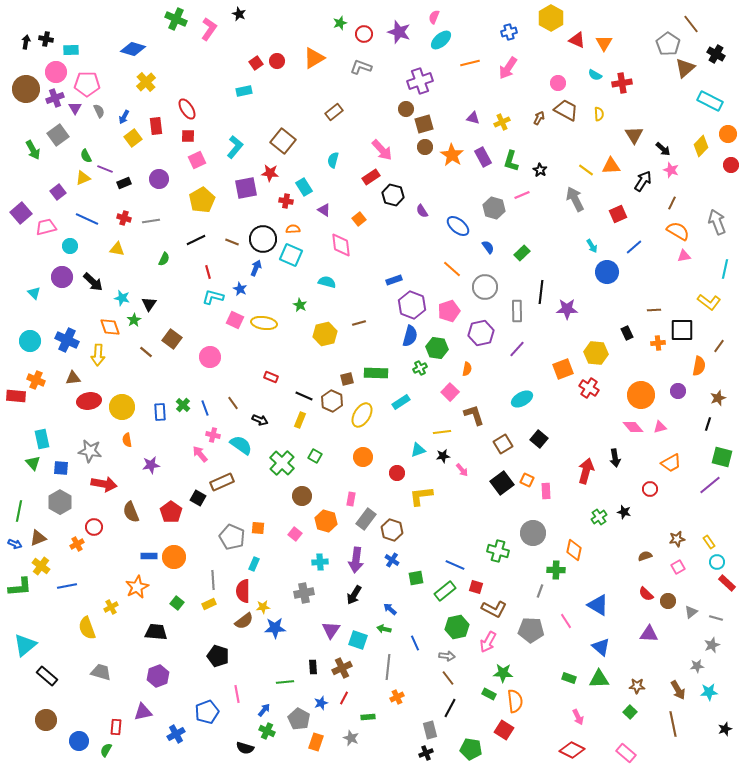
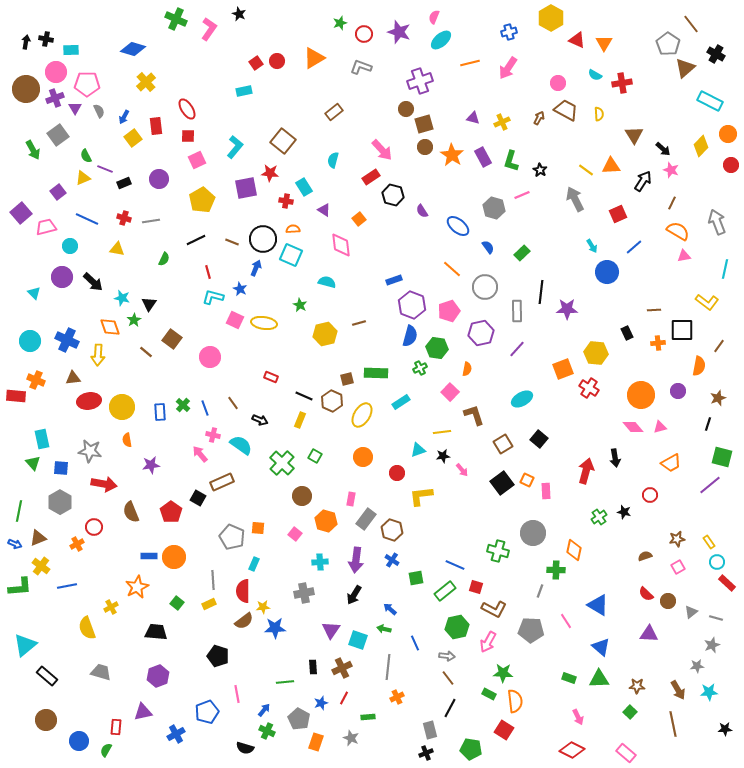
yellow L-shape at (709, 302): moved 2 px left
red circle at (650, 489): moved 6 px down
black star at (725, 729): rotated 16 degrees clockwise
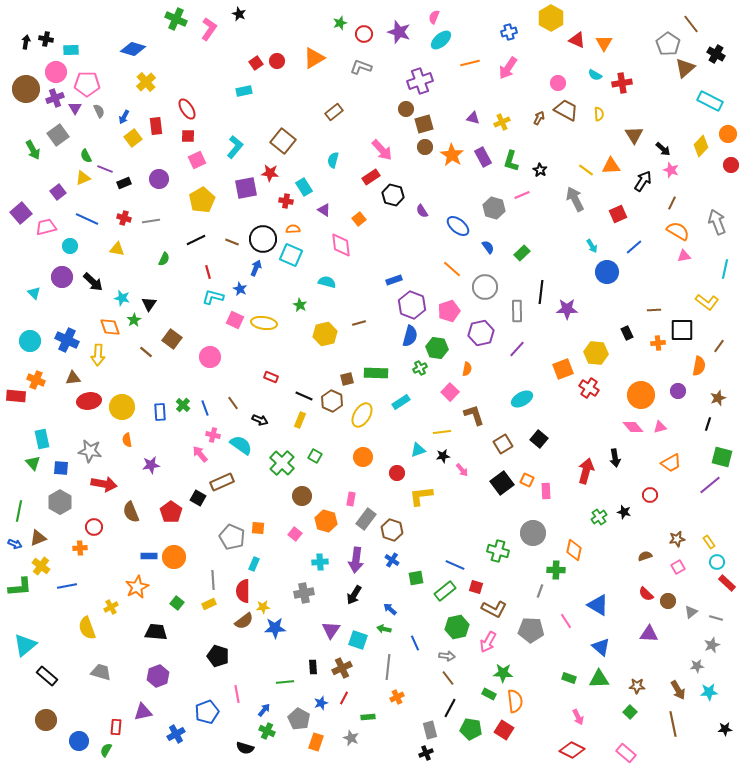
orange cross at (77, 544): moved 3 px right, 4 px down; rotated 24 degrees clockwise
green pentagon at (471, 749): moved 20 px up
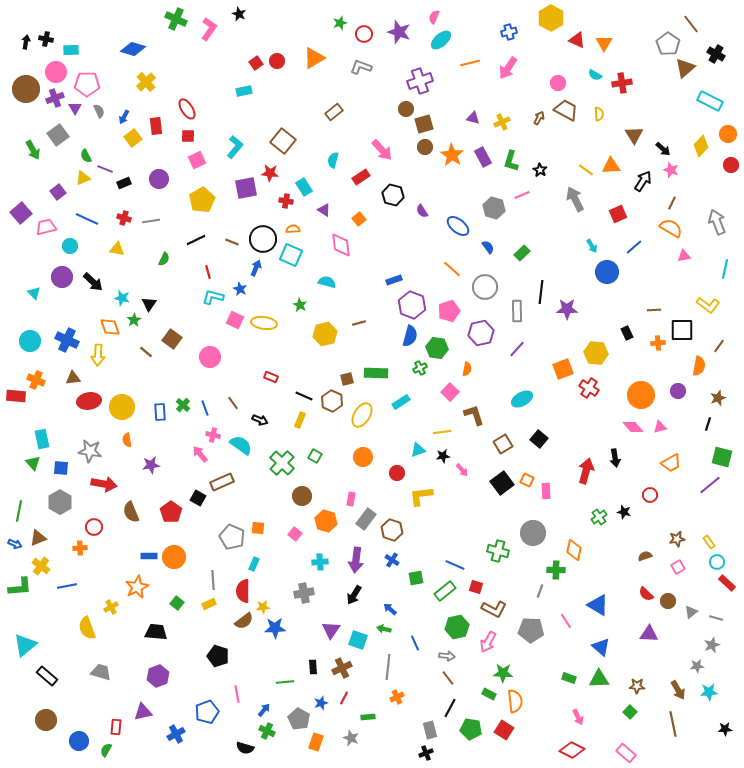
red rectangle at (371, 177): moved 10 px left
orange semicircle at (678, 231): moved 7 px left, 3 px up
yellow L-shape at (707, 302): moved 1 px right, 3 px down
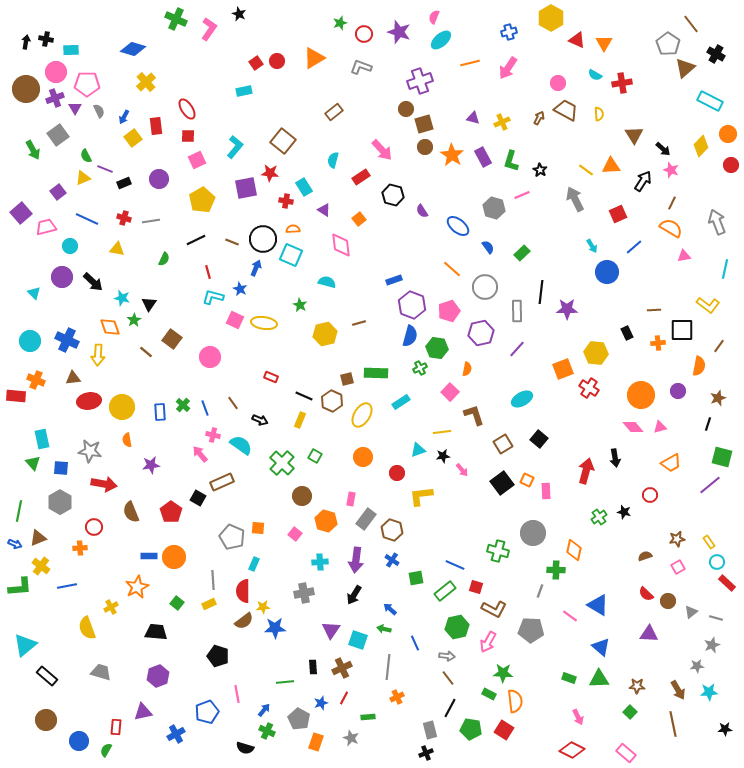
pink line at (566, 621): moved 4 px right, 5 px up; rotated 21 degrees counterclockwise
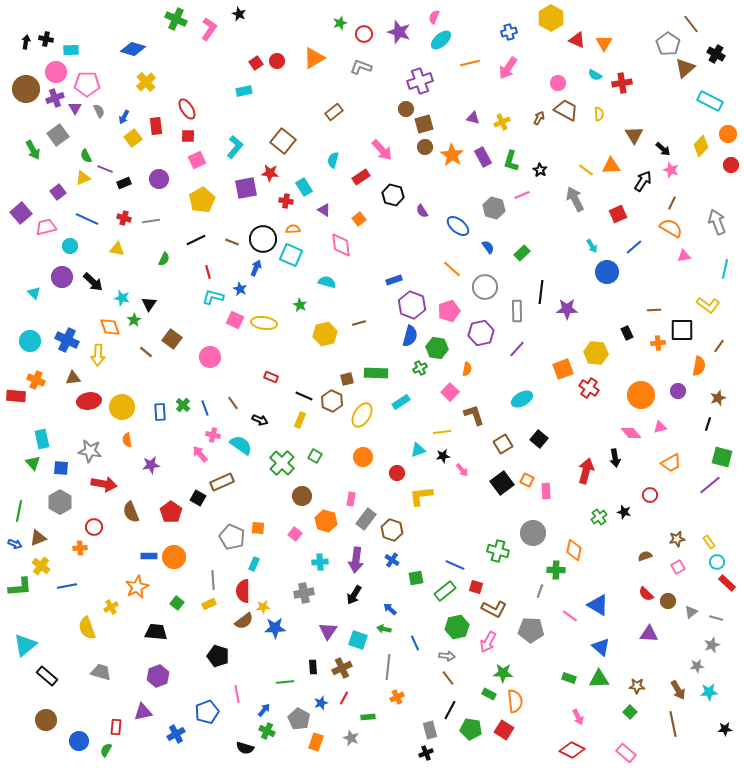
pink diamond at (633, 427): moved 2 px left, 6 px down
purple triangle at (331, 630): moved 3 px left, 1 px down
black line at (450, 708): moved 2 px down
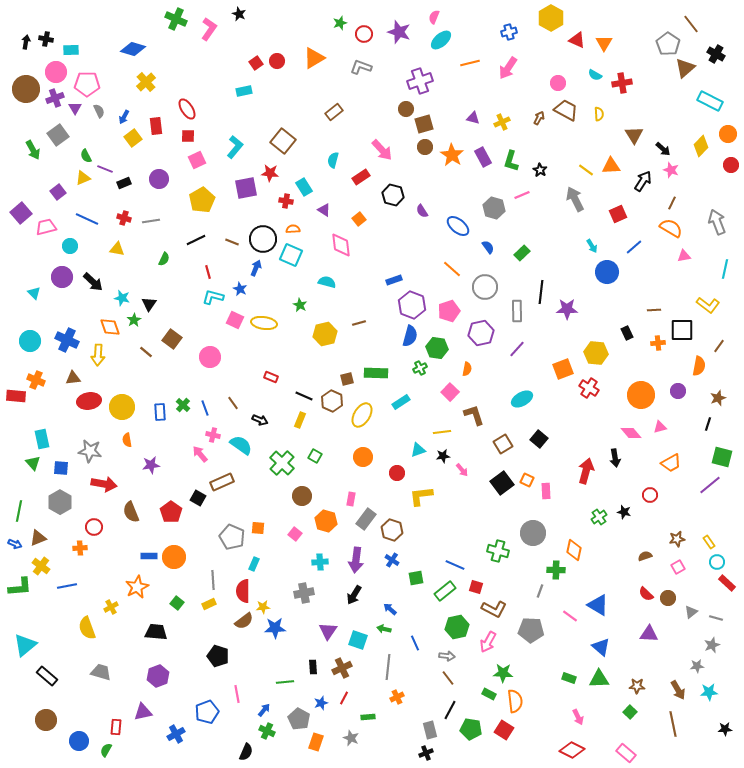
brown circle at (668, 601): moved 3 px up
black semicircle at (245, 748): moved 1 px right, 4 px down; rotated 84 degrees counterclockwise
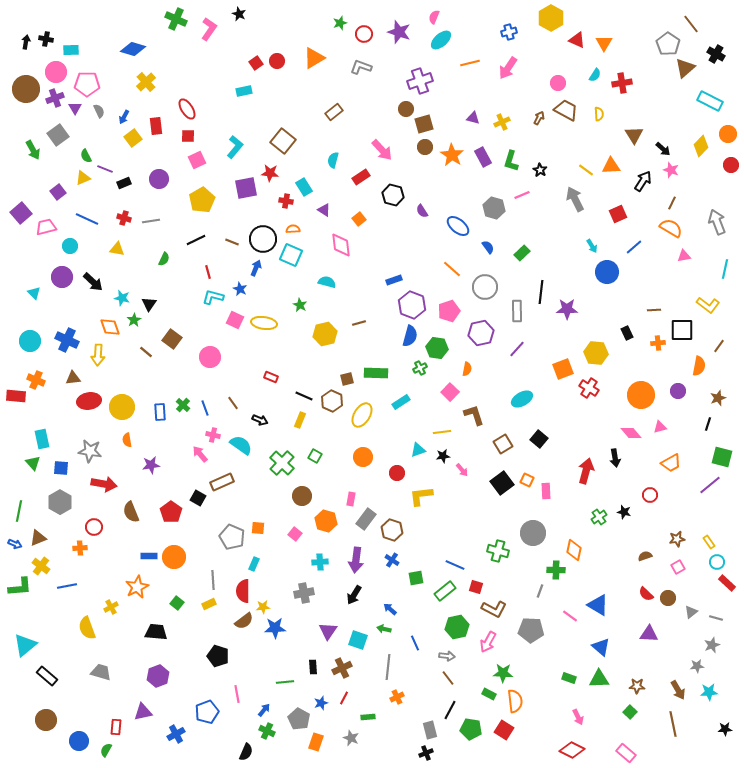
cyan semicircle at (595, 75): rotated 88 degrees counterclockwise
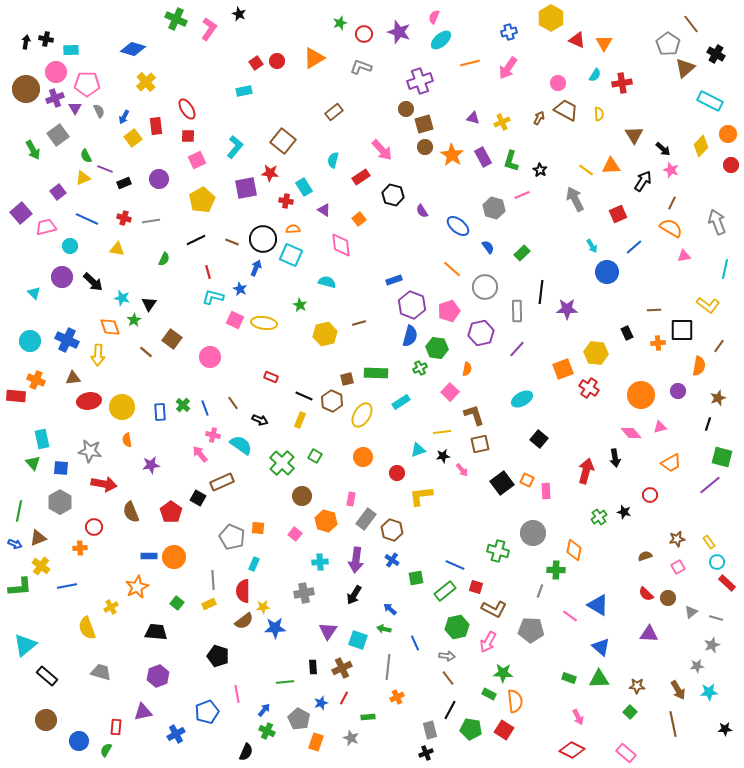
brown square at (503, 444): moved 23 px left; rotated 18 degrees clockwise
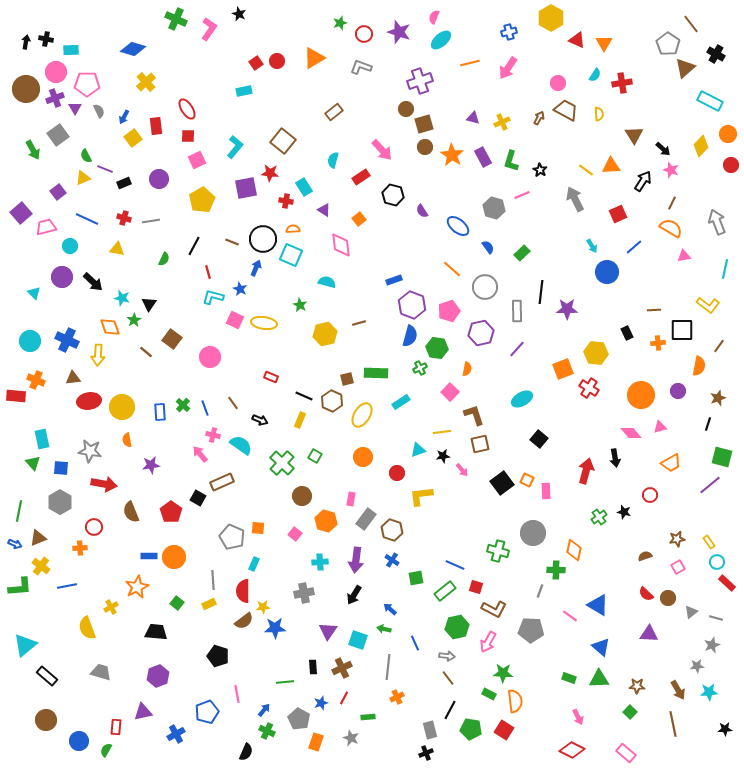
black line at (196, 240): moved 2 px left, 6 px down; rotated 36 degrees counterclockwise
